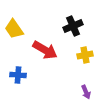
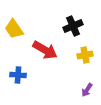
purple arrow: moved 1 px right, 2 px up; rotated 56 degrees clockwise
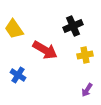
blue cross: rotated 28 degrees clockwise
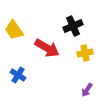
yellow trapezoid: moved 1 px down
red arrow: moved 2 px right, 2 px up
yellow cross: moved 2 px up
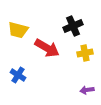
yellow trapezoid: moved 4 px right; rotated 40 degrees counterclockwise
purple arrow: rotated 48 degrees clockwise
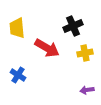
yellow trapezoid: moved 1 px left, 2 px up; rotated 70 degrees clockwise
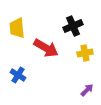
red arrow: moved 1 px left
purple arrow: rotated 144 degrees clockwise
